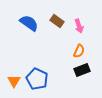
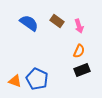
orange triangle: moved 1 px right; rotated 40 degrees counterclockwise
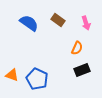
brown rectangle: moved 1 px right, 1 px up
pink arrow: moved 7 px right, 3 px up
orange semicircle: moved 2 px left, 3 px up
orange triangle: moved 3 px left, 6 px up
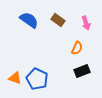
blue semicircle: moved 3 px up
black rectangle: moved 1 px down
orange triangle: moved 3 px right, 3 px down
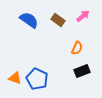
pink arrow: moved 3 px left, 7 px up; rotated 112 degrees counterclockwise
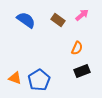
pink arrow: moved 1 px left, 1 px up
blue semicircle: moved 3 px left
blue pentagon: moved 2 px right, 1 px down; rotated 15 degrees clockwise
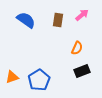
brown rectangle: rotated 64 degrees clockwise
orange triangle: moved 3 px left, 1 px up; rotated 40 degrees counterclockwise
